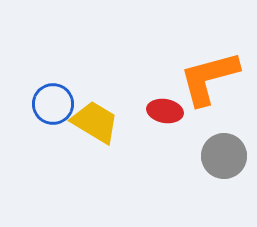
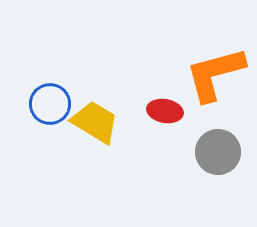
orange L-shape: moved 6 px right, 4 px up
blue circle: moved 3 px left
gray circle: moved 6 px left, 4 px up
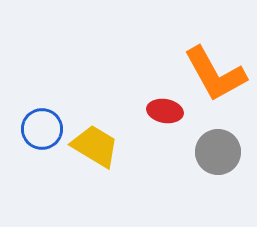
orange L-shape: rotated 104 degrees counterclockwise
blue circle: moved 8 px left, 25 px down
yellow trapezoid: moved 24 px down
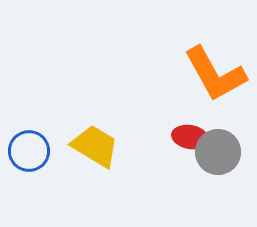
red ellipse: moved 25 px right, 26 px down
blue circle: moved 13 px left, 22 px down
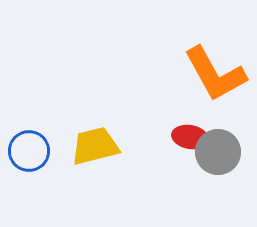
yellow trapezoid: rotated 45 degrees counterclockwise
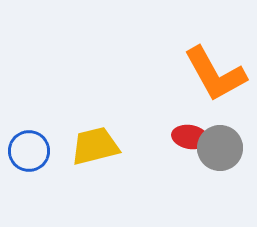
gray circle: moved 2 px right, 4 px up
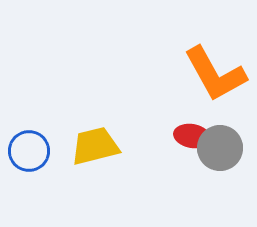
red ellipse: moved 2 px right, 1 px up
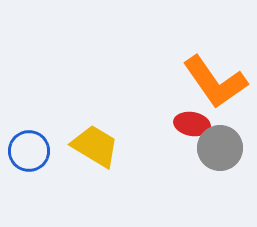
orange L-shape: moved 8 px down; rotated 6 degrees counterclockwise
red ellipse: moved 12 px up
yellow trapezoid: rotated 45 degrees clockwise
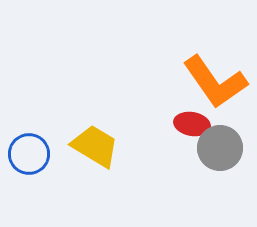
blue circle: moved 3 px down
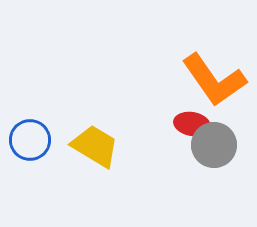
orange L-shape: moved 1 px left, 2 px up
gray circle: moved 6 px left, 3 px up
blue circle: moved 1 px right, 14 px up
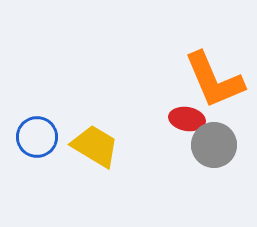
orange L-shape: rotated 12 degrees clockwise
red ellipse: moved 5 px left, 5 px up
blue circle: moved 7 px right, 3 px up
